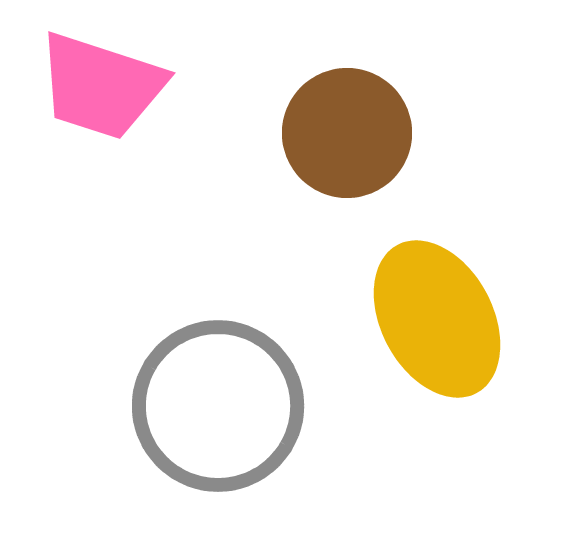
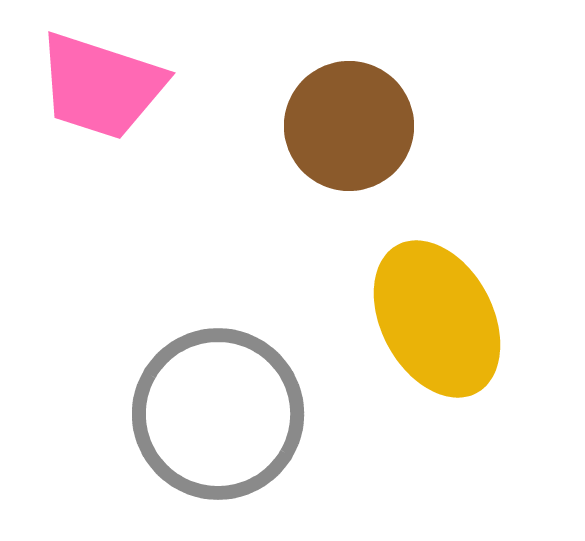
brown circle: moved 2 px right, 7 px up
gray circle: moved 8 px down
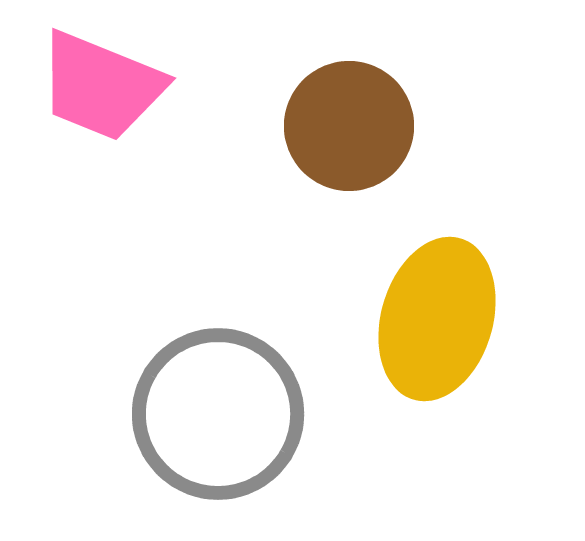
pink trapezoid: rotated 4 degrees clockwise
yellow ellipse: rotated 44 degrees clockwise
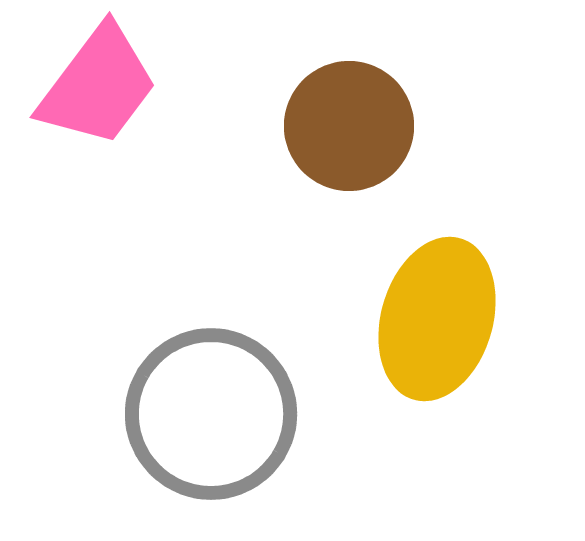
pink trapezoid: moved 3 px left; rotated 75 degrees counterclockwise
gray circle: moved 7 px left
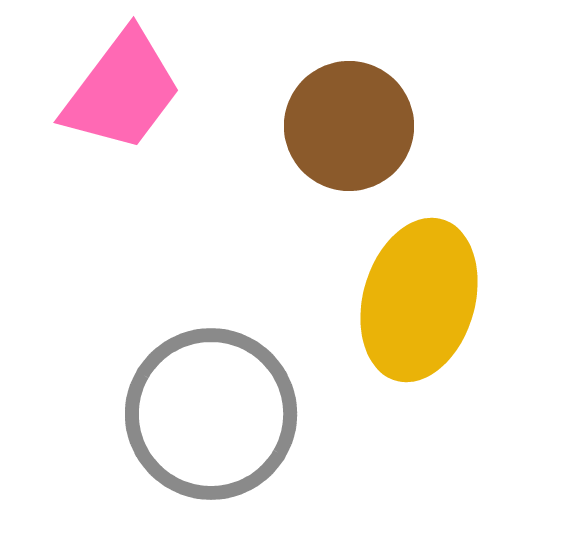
pink trapezoid: moved 24 px right, 5 px down
yellow ellipse: moved 18 px left, 19 px up
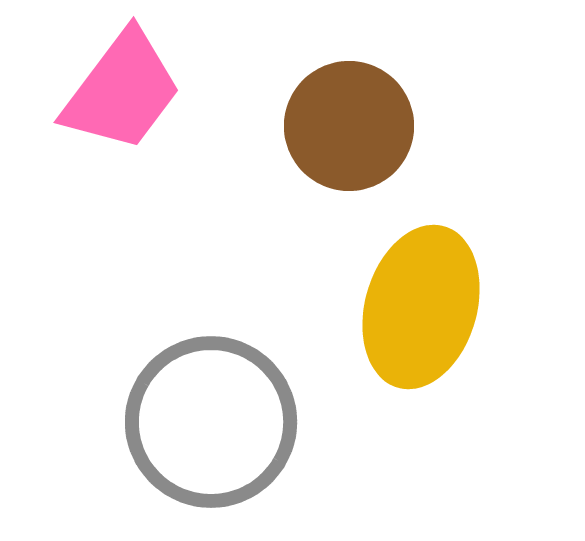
yellow ellipse: moved 2 px right, 7 px down
gray circle: moved 8 px down
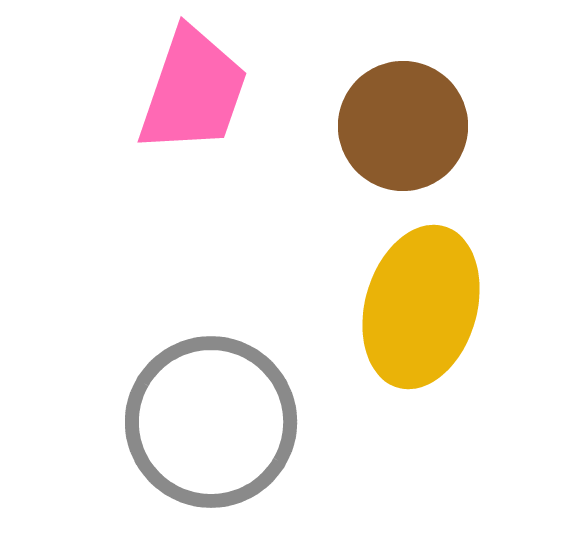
pink trapezoid: moved 71 px right; rotated 18 degrees counterclockwise
brown circle: moved 54 px right
